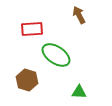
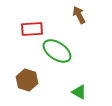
green ellipse: moved 1 px right, 4 px up
green triangle: rotated 28 degrees clockwise
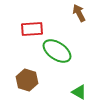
brown arrow: moved 2 px up
